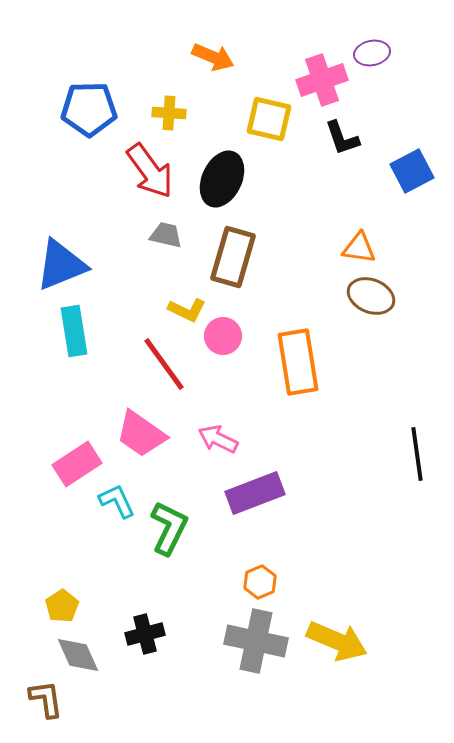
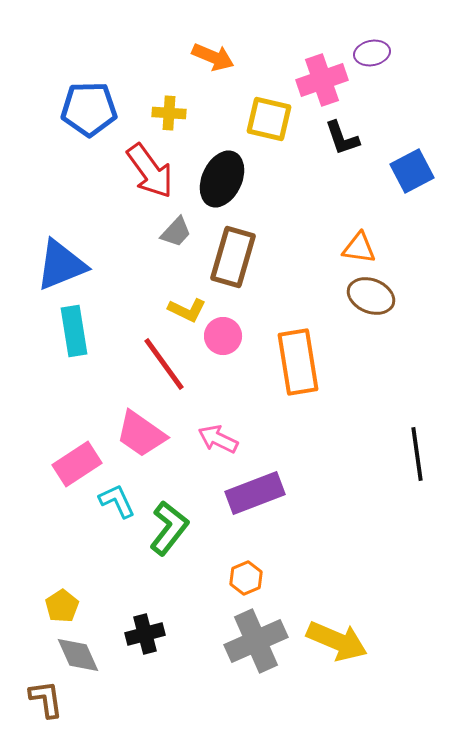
gray trapezoid: moved 10 px right, 3 px up; rotated 120 degrees clockwise
green L-shape: rotated 12 degrees clockwise
orange hexagon: moved 14 px left, 4 px up
gray cross: rotated 36 degrees counterclockwise
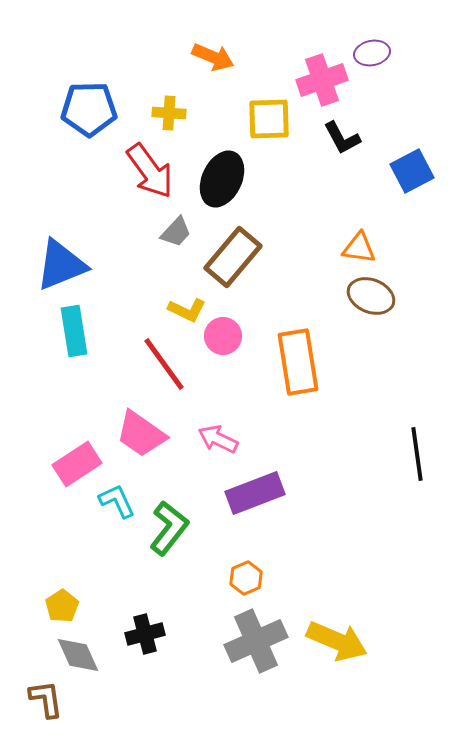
yellow square: rotated 15 degrees counterclockwise
black L-shape: rotated 9 degrees counterclockwise
brown rectangle: rotated 24 degrees clockwise
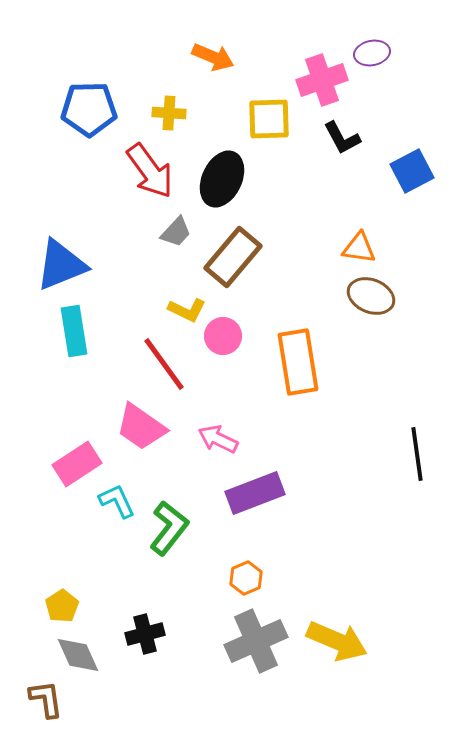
pink trapezoid: moved 7 px up
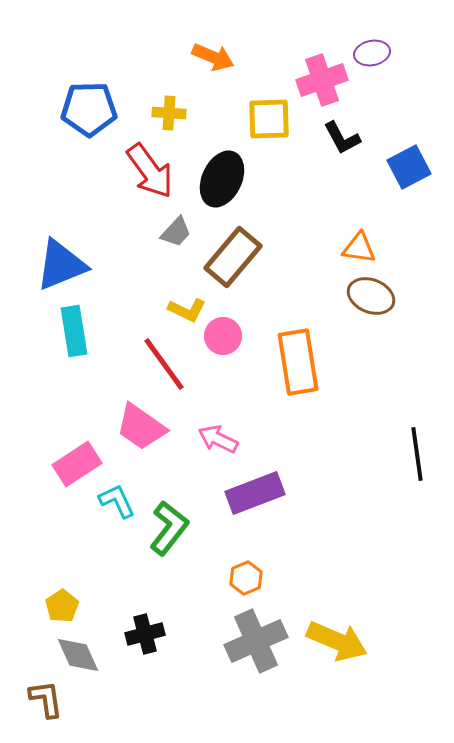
blue square: moved 3 px left, 4 px up
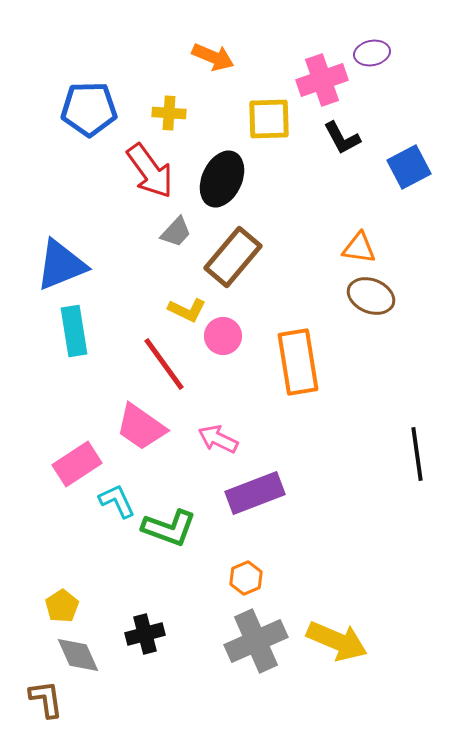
green L-shape: rotated 72 degrees clockwise
